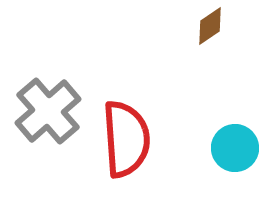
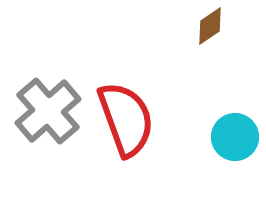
red semicircle: moved 20 px up; rotated 16 degrees counterclockwise
cyan circle: moved 11 px up
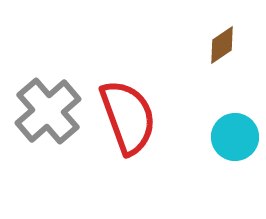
brown diamond: moved 12 px right, 19 px down
red semicircle: moved 2 px right, 2 px up
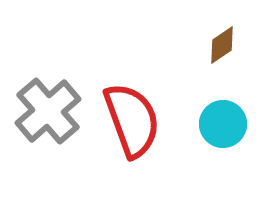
red semicircle: moved 4 px right, 3 px down
cyan circle: moved 12 px left, 13 px up
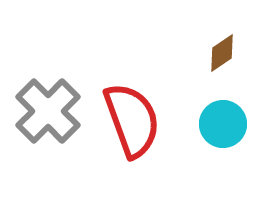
brown diamond: moved 8 px down
gray cross: rotated 4 degrees counterclockwise
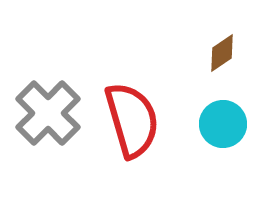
gray cross: moved 2 px down
red semicircle: rotated 4 degrees clockwise
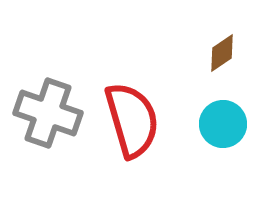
gray cross: rotated 26 degrees counterclockwise
